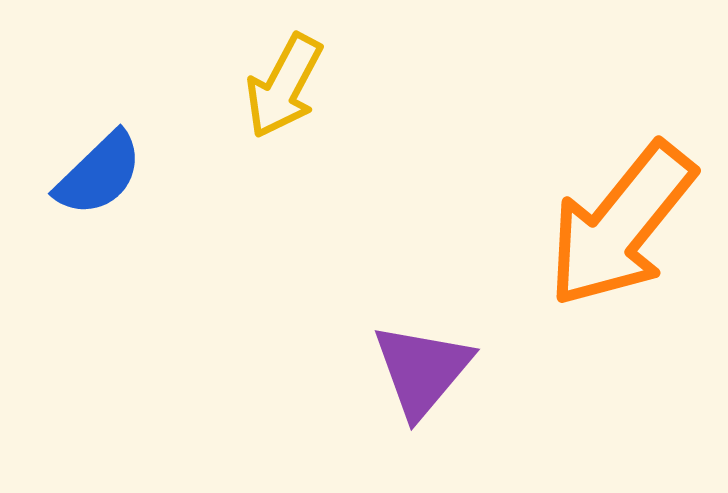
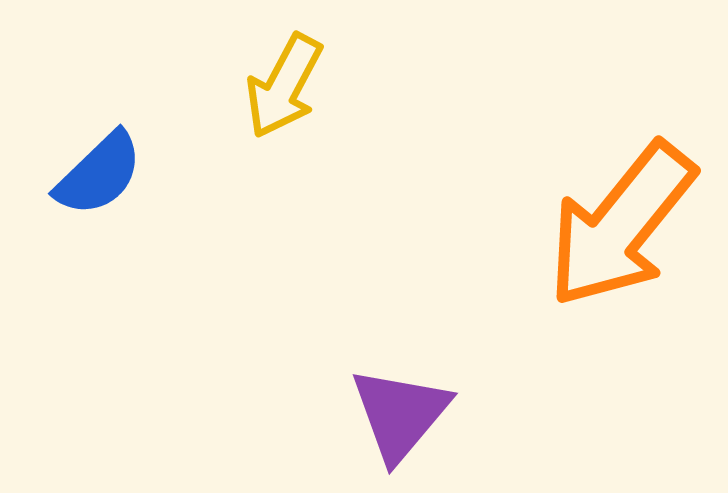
purple triangle: moved 22 px left, 44 px down
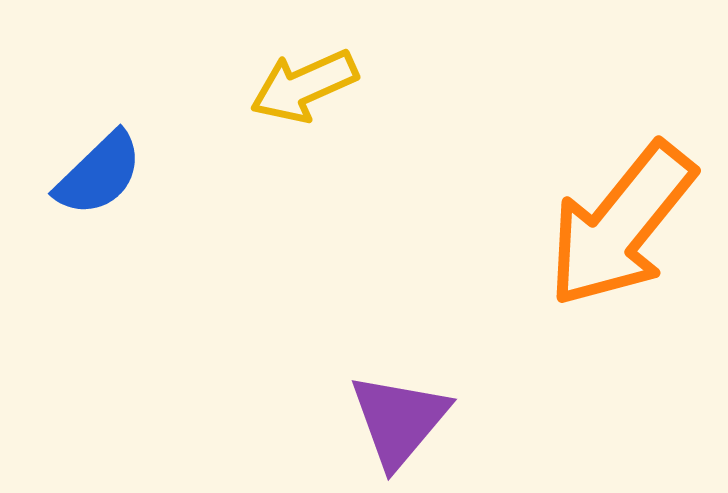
yellow arrow: moved 20 px right; rotated 38 degrees clockwise
purple triangle: moved 1 px left, 6 px down
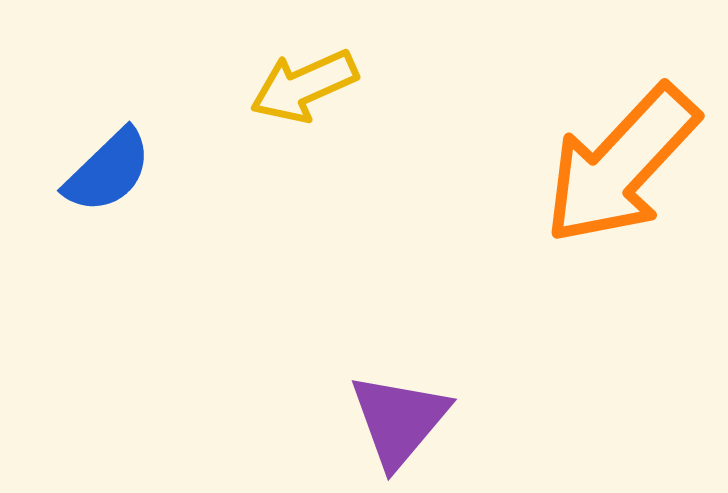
blue semicircle: moved 9 px right, 3 px up
orange arrow: moved 60 px up; rotated 4 degrees clockwise
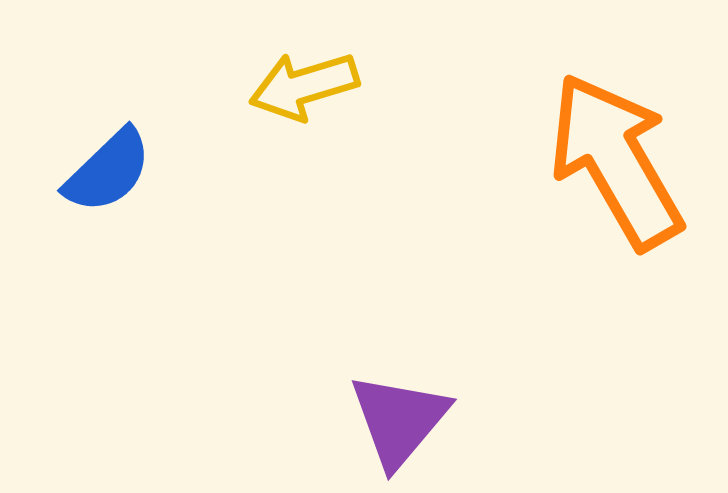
yellow arrow: rotated 7 degrees clockwise
orange arrow: moved 5 px left, 4 px up; rotated 107 degrees clockwise
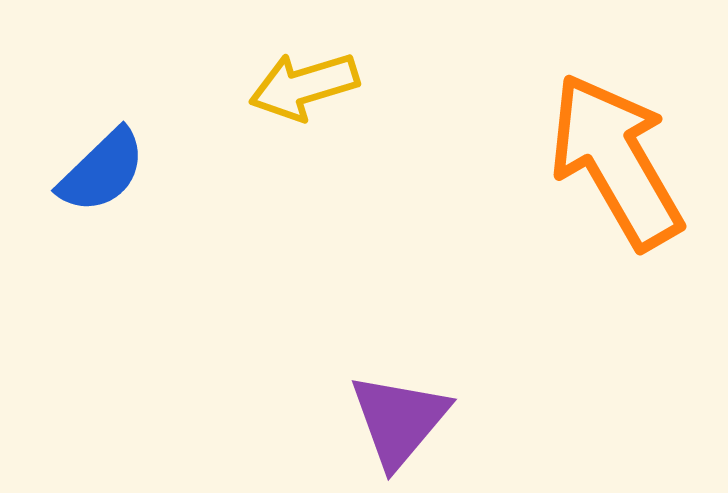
blue semicircle: moved 6 px left
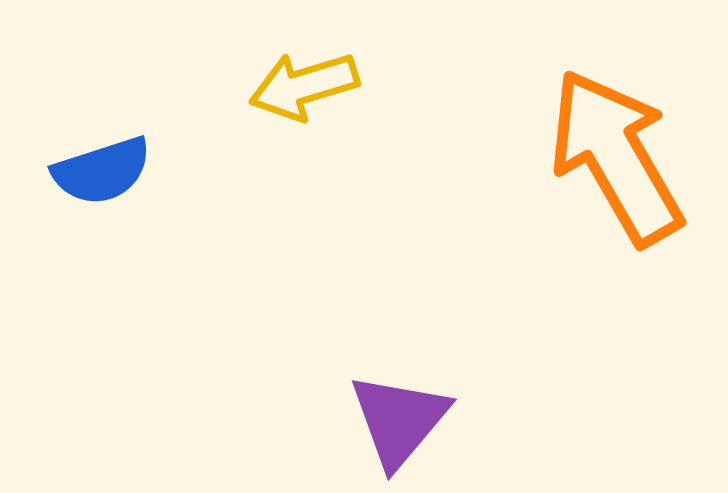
orange arrow: moved 4 px up
blue semicircle: rotated 26 degrees clockwise
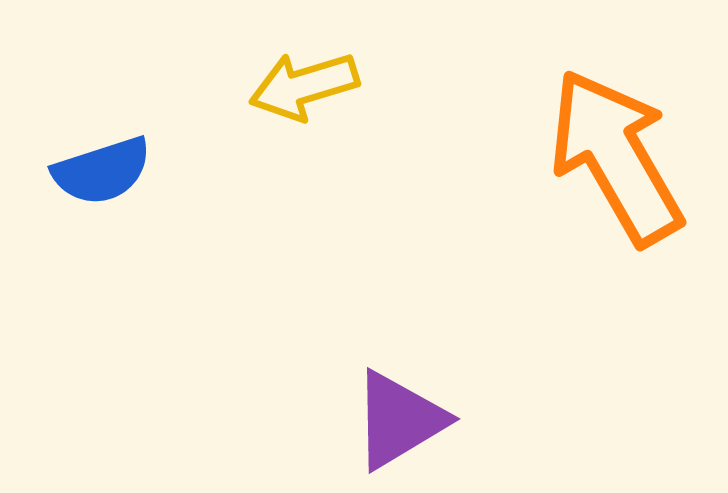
purple triangle: rotated 19 degrees clockwise
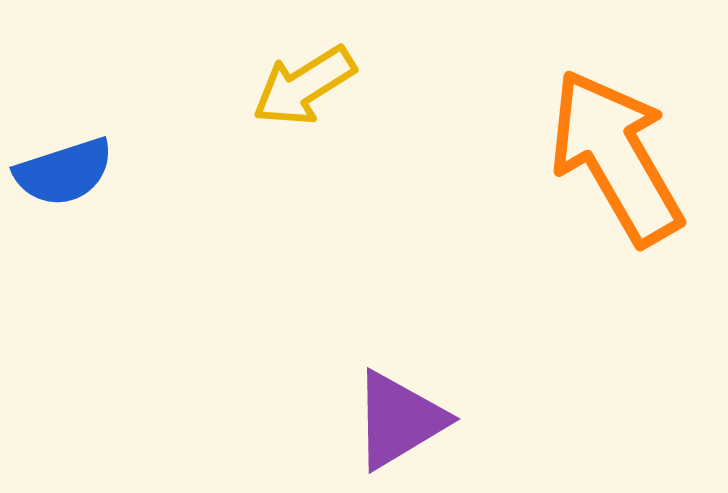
yellow arrow: rotated 15 degrees counterclockwise
blue semicircle: moved 38 px left, 1 px down
